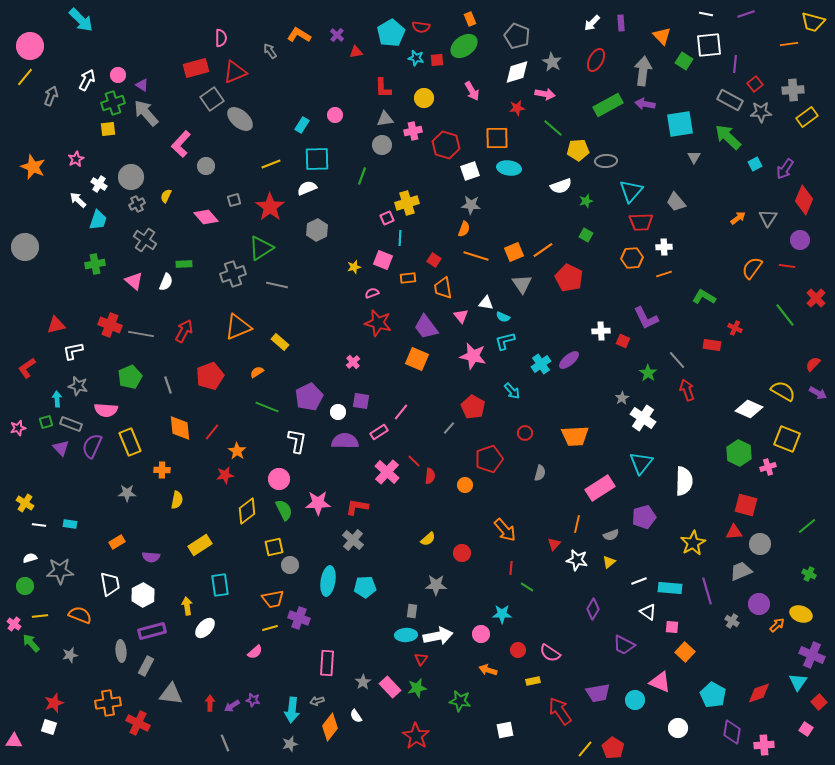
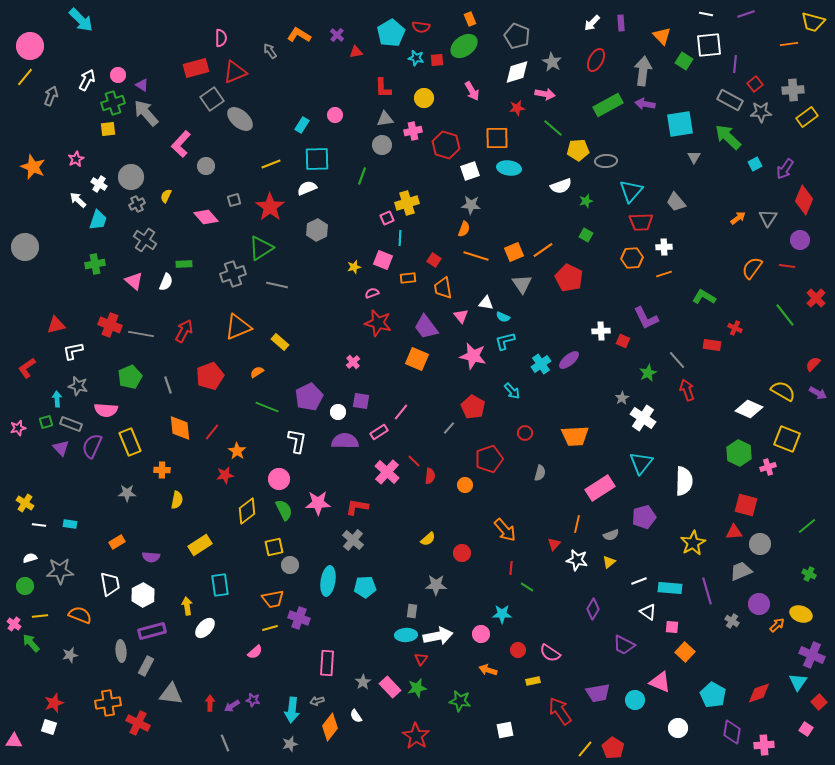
green star at (648, 373): rotated 12 degrees clockwise
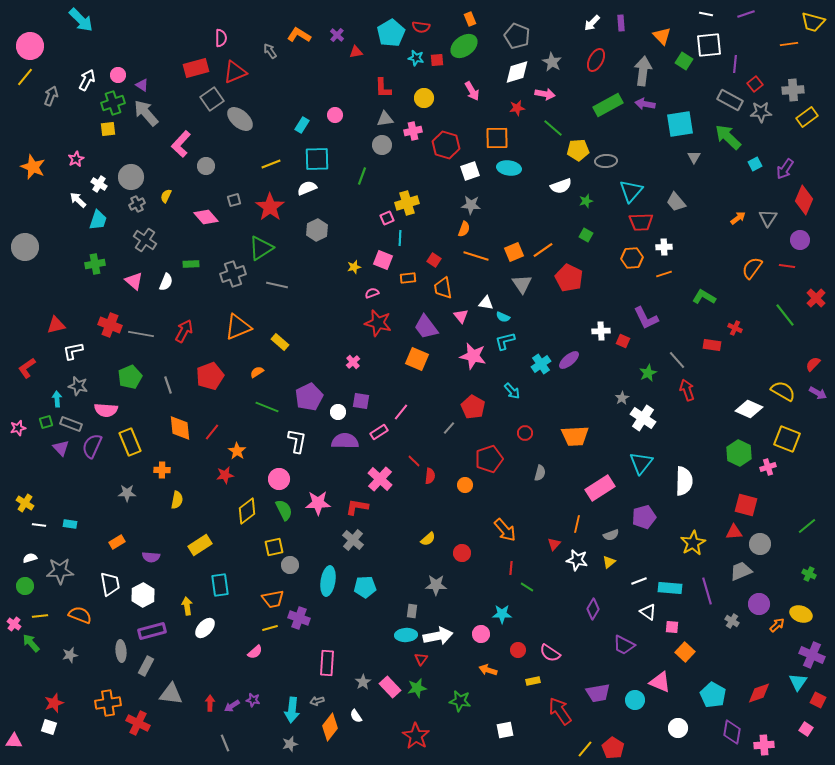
green rectangle at (184, 264): moved 7 px right
pink cross at (387, 472): moved 7 px left, 7 px down
red square at (819, 702): moved 1 px left, 2 px up; rotated 21 degrees counterclockwise
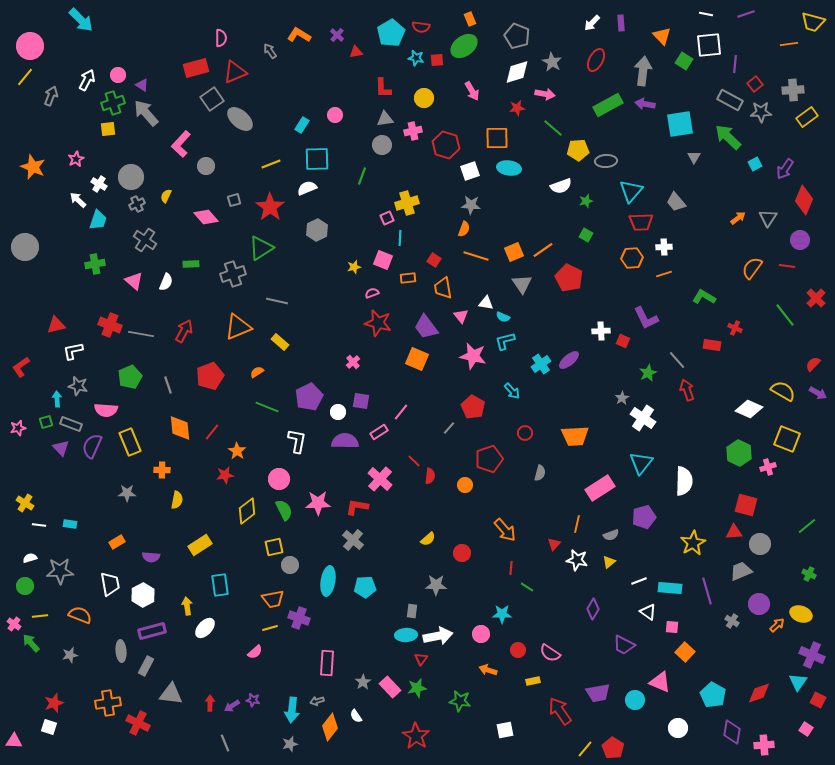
gray line at (277, 285): moved 16 px down
red L-shape at (27, 368): moved 6 px left, 1 px up
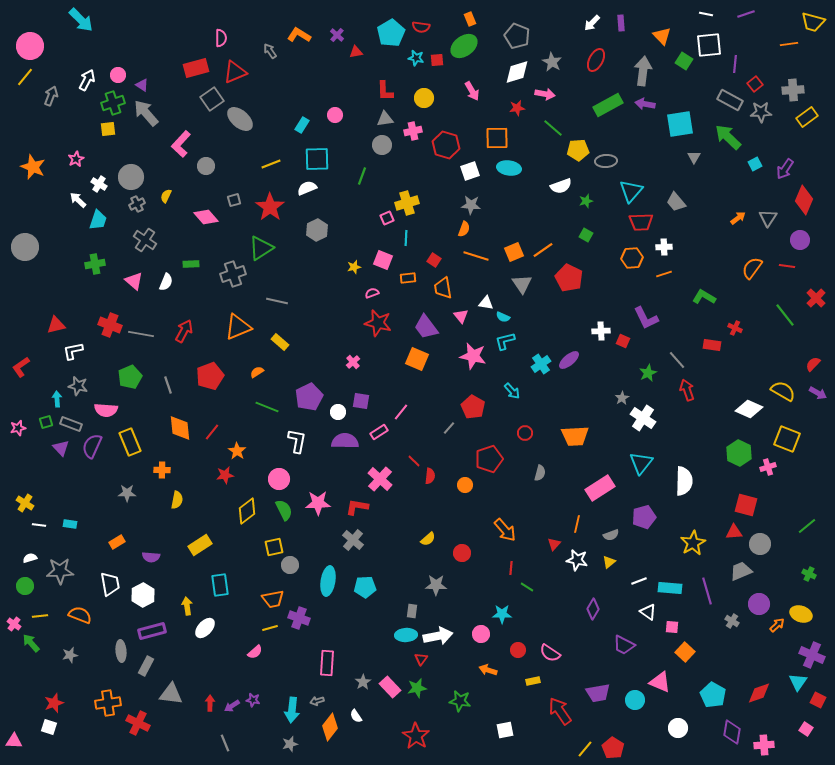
red L-shape at (383, 88): moved 2 px right, 3 px down
cyan line at (400, 238): moved 6 px right
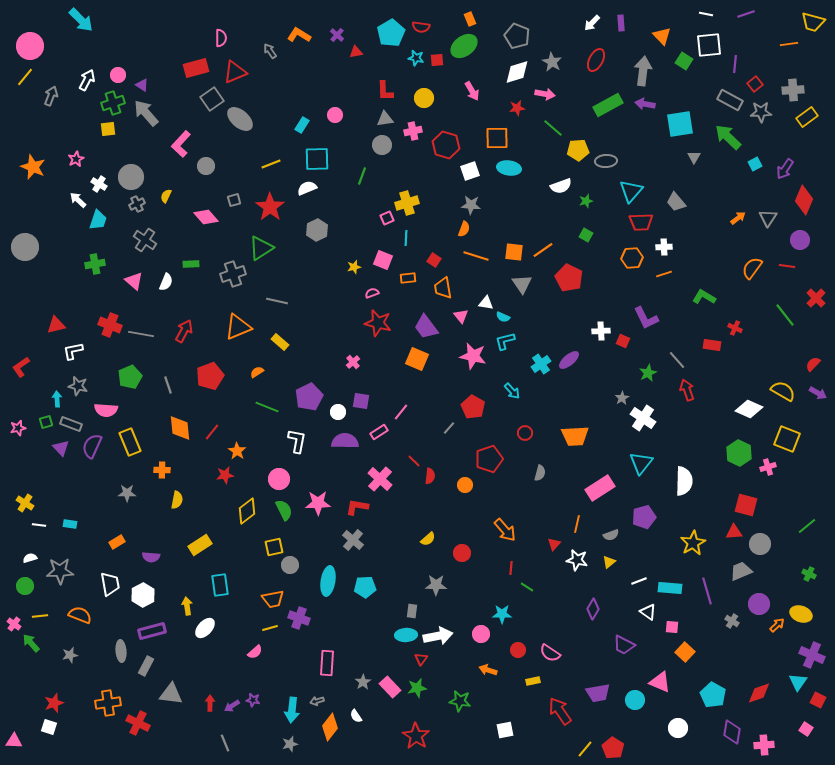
orange square at (514, 252): rotated 30 degrees clockwise
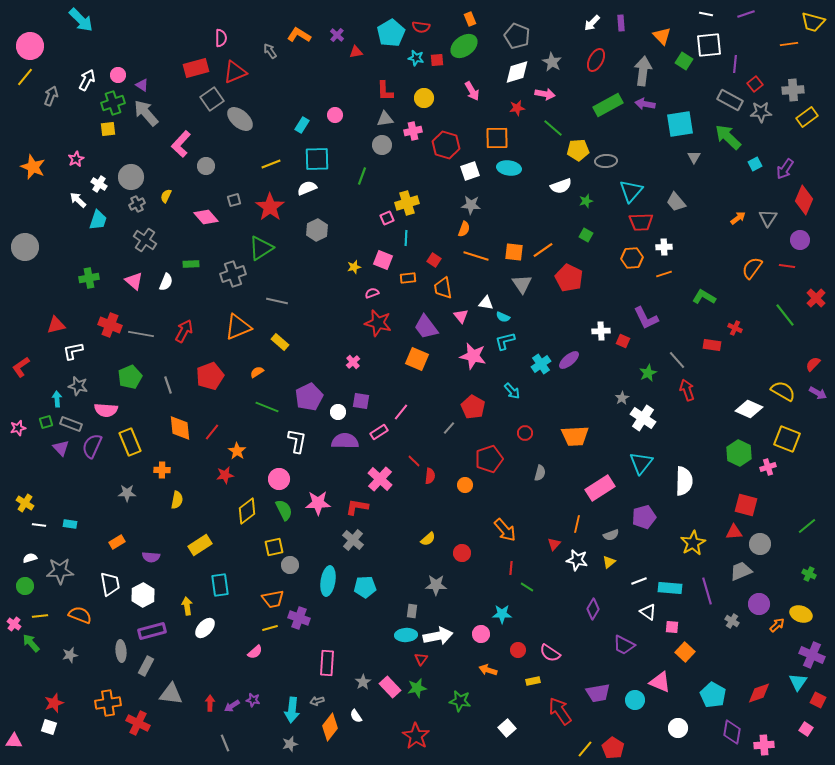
green cross at (95, 264): moved 6 px left, 14 px down
white square at (505, 730): moved 2 px right, 2 px up; rotated 30 degrees counterclockwise
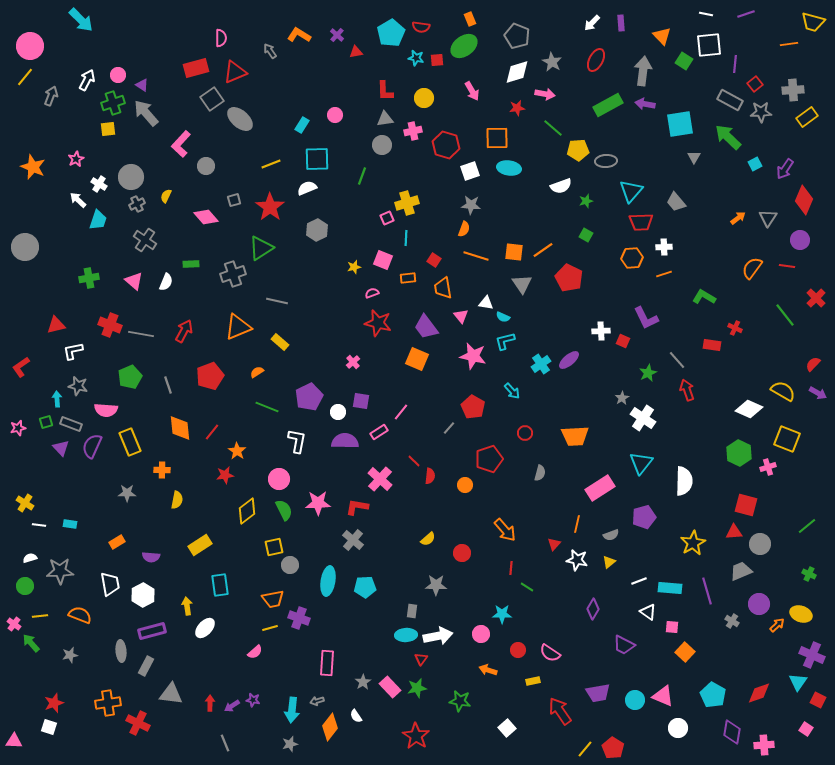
pink triangle at (660, 682): moved 3 px right, 14 px down
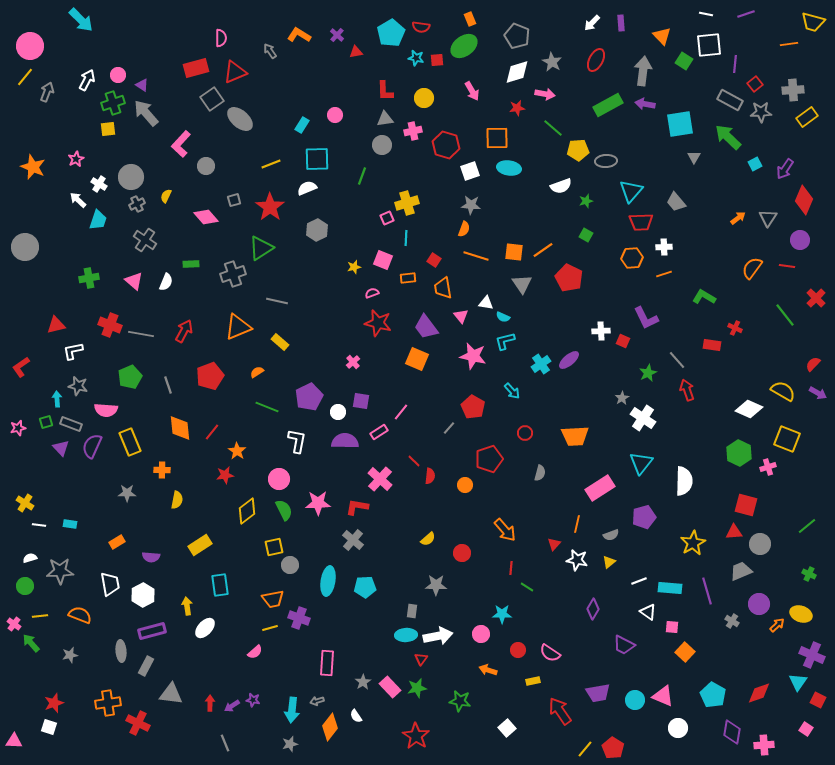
gray arrow at (51, 96): moved 4 px left, 4 px up
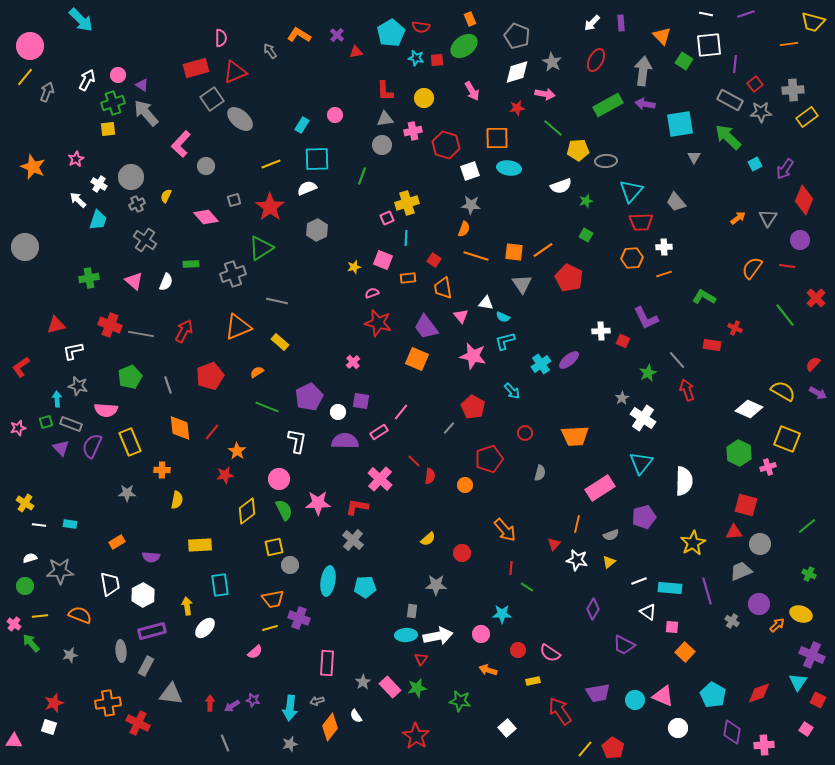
yellow rectangle at (200, 545): rotated 30 degrees clockwise
cyan arrow at (292, 710): moved 2 px left, 2 px up
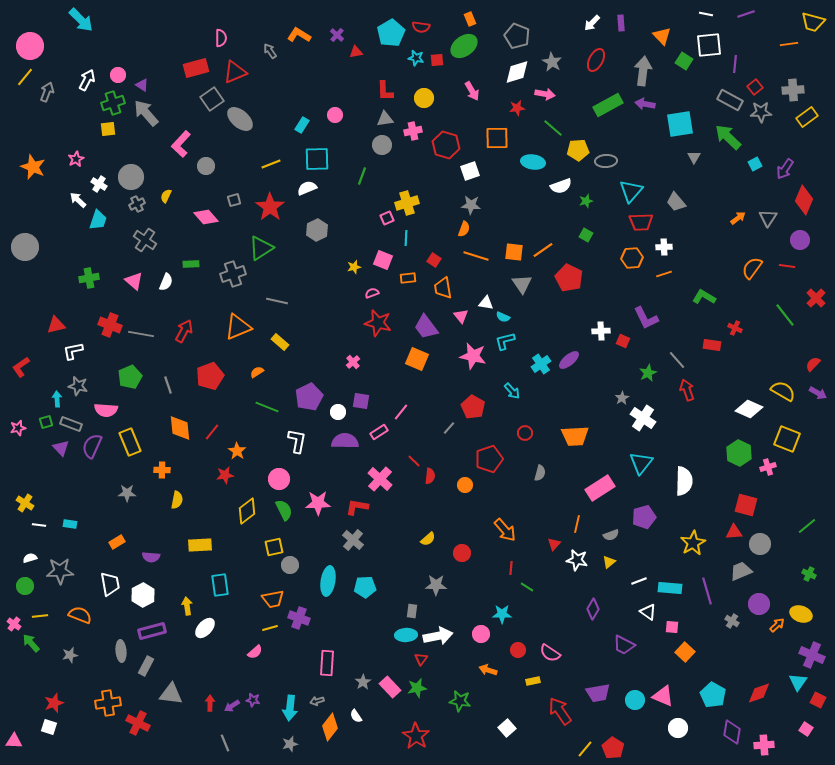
red square at (755, 84): moved 3 px down
cyan ellipse at (509, 168): moved 24 px right, 6 px up
